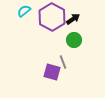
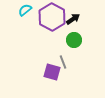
cyan semicircle: moved 1 px right, 1 px up
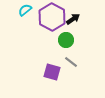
green circle: moved 8 px left
gray line: moved 8 px right; rotated 32 degrees counterclockwise
